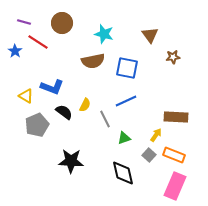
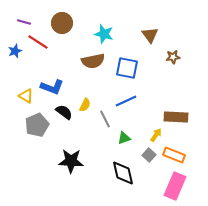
blue star: rotated 16 degrees clockwise
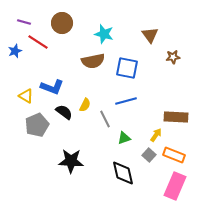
blue line: rotated 10 degrees clockwise
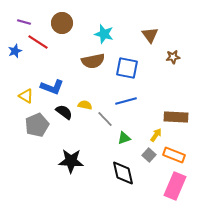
yellow semicircle: rotated 104 degrees counterclockwise
gray line: rotated 18 degrees counterclockwise
